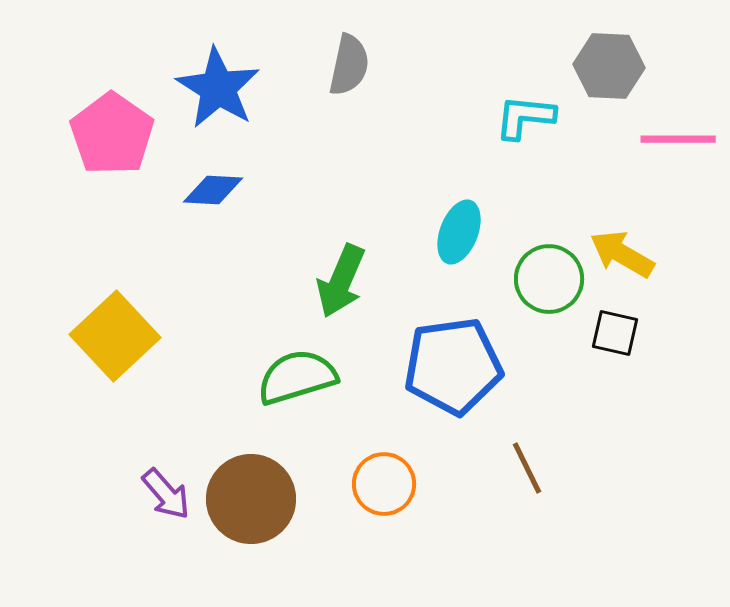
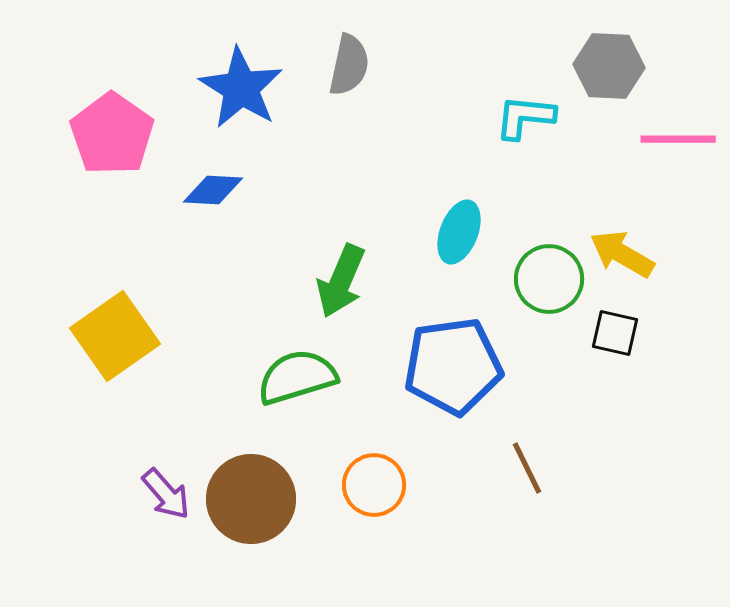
blue star: moved 23 px right
yellow square: rotated 8 degrees clockwise
orange circle: moved 10 px left, 1 px down
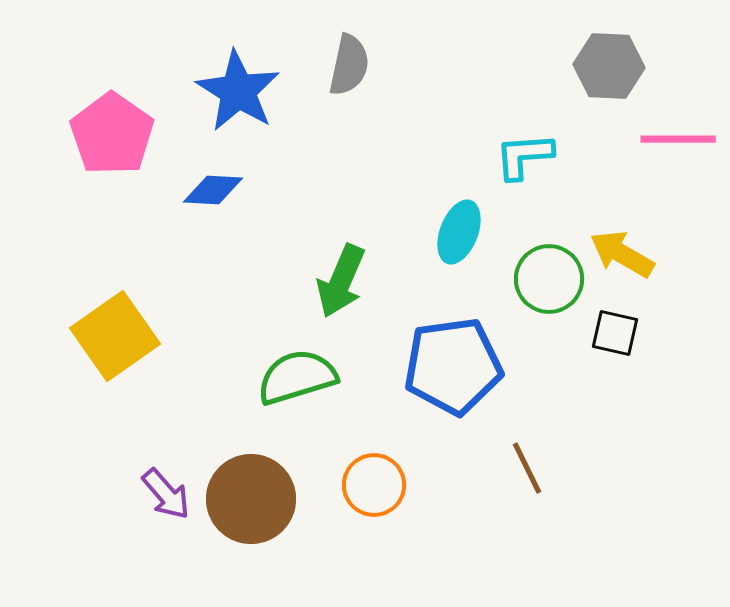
blue star: moved 3 px left, 3 px down
cyan L-shape: moved 1 px left, 39 px down; rotated 10 degrees counterclockwise
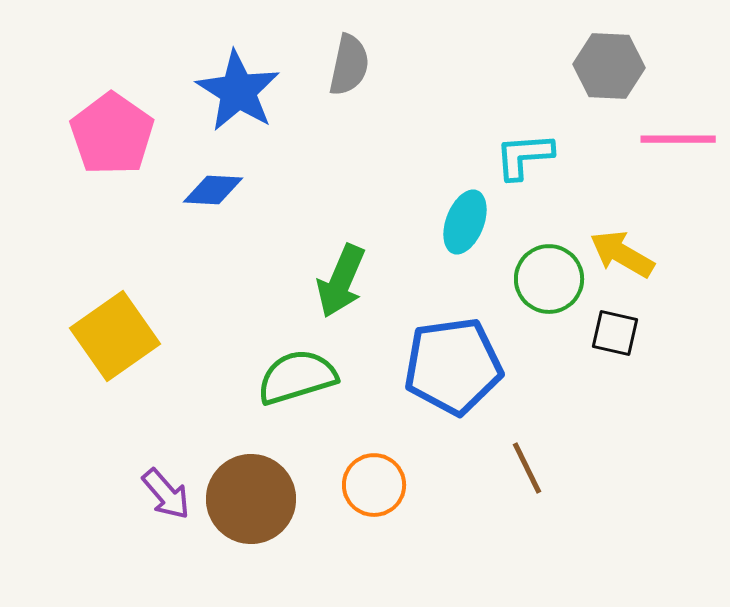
cyan ellipse: moved 6 px right, 10 px up
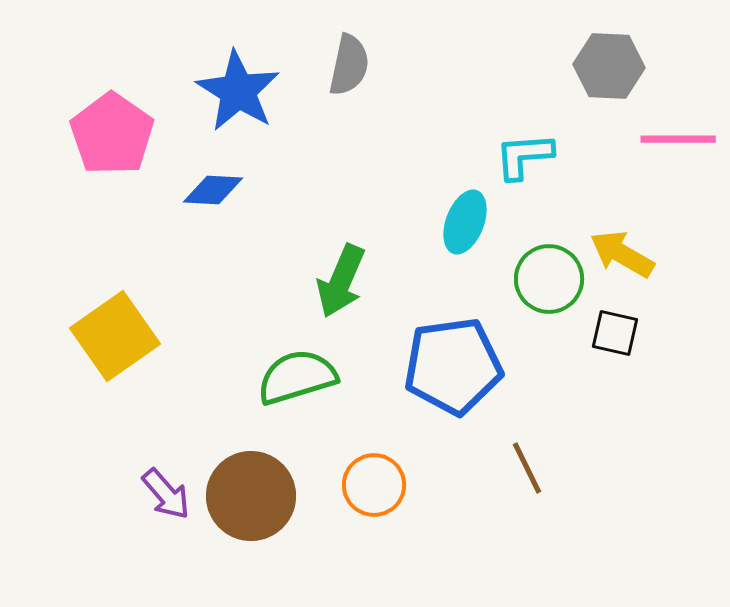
brown circle: moved 3 px up
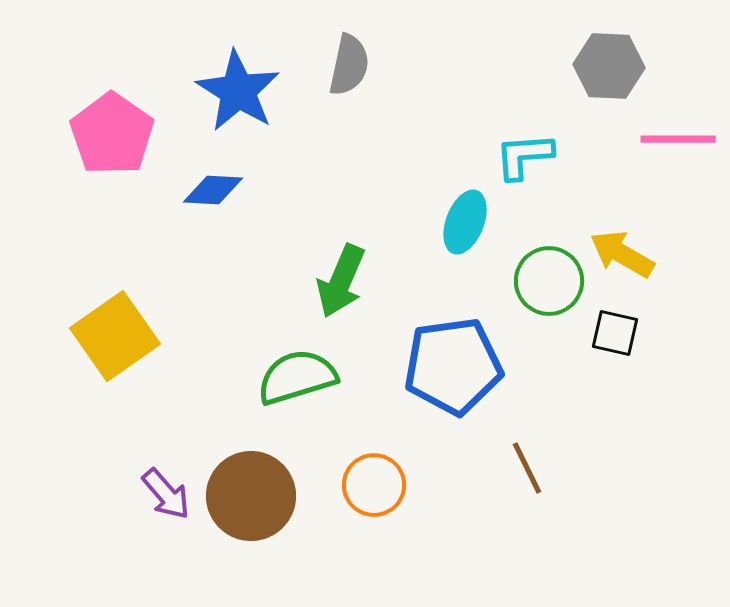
green circle: moved 2 px down
